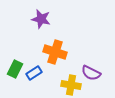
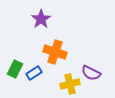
purple star: rotated 24 degrees clockwise
yellow cross: moved 1 px left, 1 px up; rotated 24 degrees counterclockwise
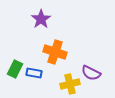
blue rectangle: rotated 42 degrees clockwise
